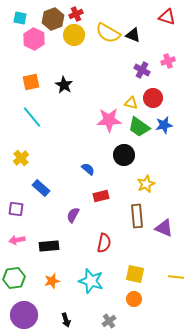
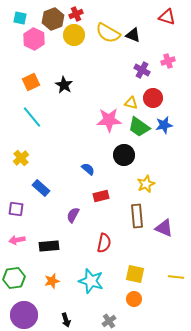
orange square: rotated 12 degrees counterclockwise
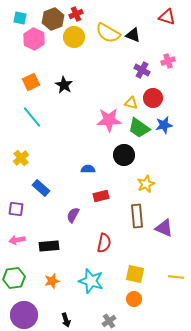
yellow circle: moved 2 px down
green trapezoid: moved 1 px down
blue semicircle: rotated 40 degrees counterclockwise
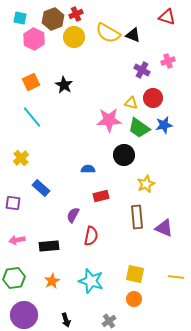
purple square: moved 3 px left, 6 px up
brown rectangle: moved 1 px down
red semicircle: moved 13 px left, 7 px up
orange star: rotated 14 degrees counterclockwise
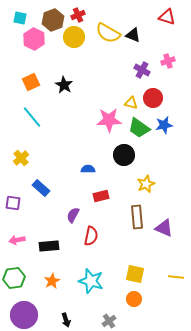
red cross: moved 2 px right, 1 px down
brown hexagon: moved 1 px down
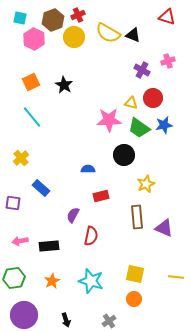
pink arrow: moved 3 px right, 1 px down
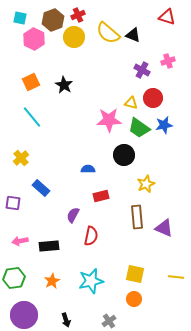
yellow semicircle: rotated 10 degrees clockwise
cyan star: rotated 30 degrees counterclockwise
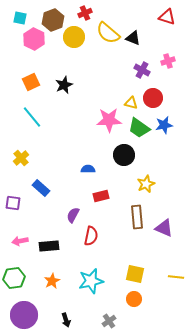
red cross: moved 7 px right, 2 px up
black triangle: moved 3 px down
black star: rotated 18 degrees clockwise
